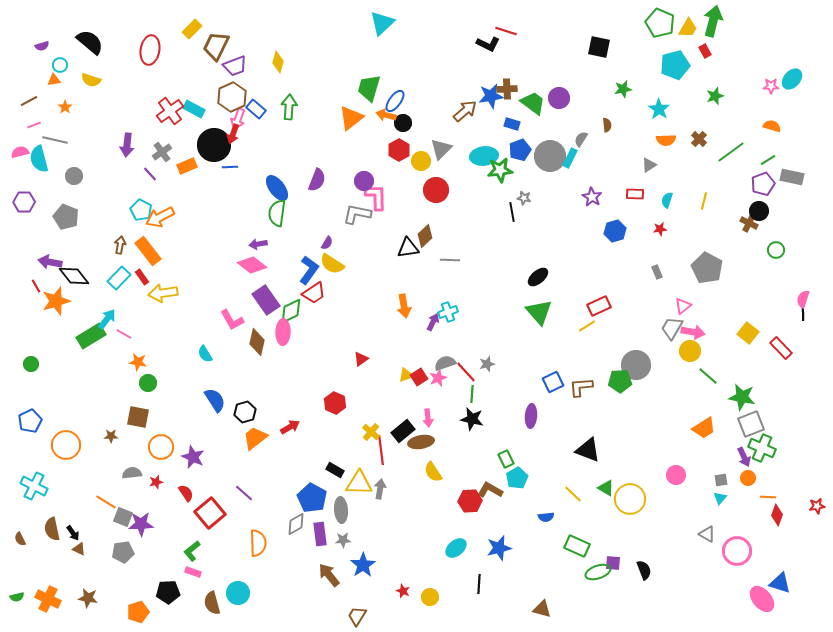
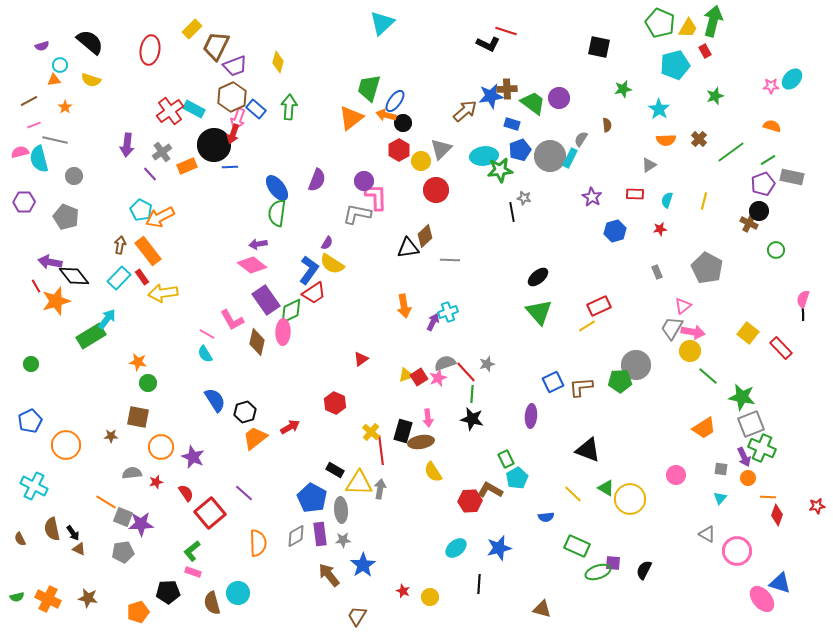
pink line at (124, 334): moved 83 px right
black rectangle at (403, 431): rotated 35 degrees counterclockwise
gray square at (721, 480): moved 11 px up; rotated 16 degrees clockwise
gray diamond at (296, 524): moved 12 px down
black semicircle at (644, 570): rotated 132 degrees counterclockwise
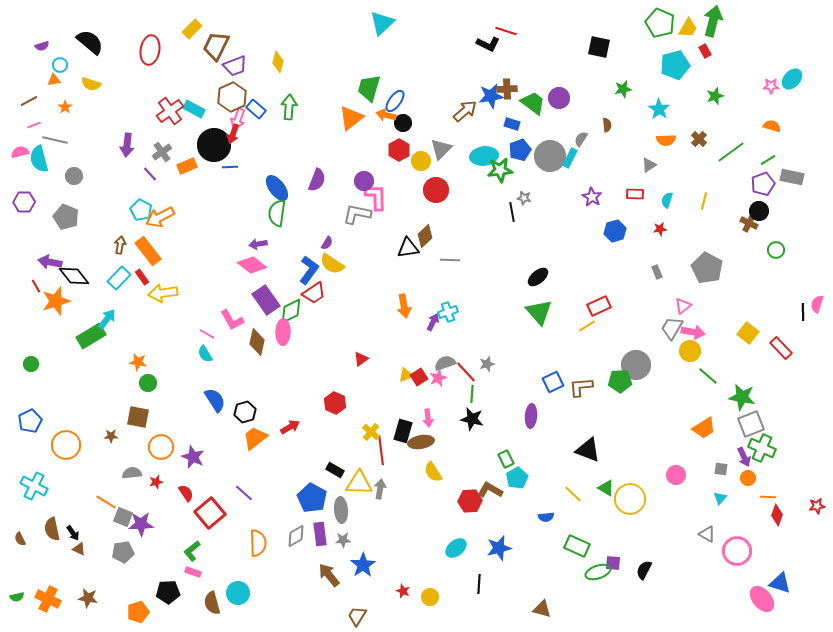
yellow semicircle at (91, 80): moved 4 px down
pink semicircle at (803, 299): moved 14 px right, 5 px down
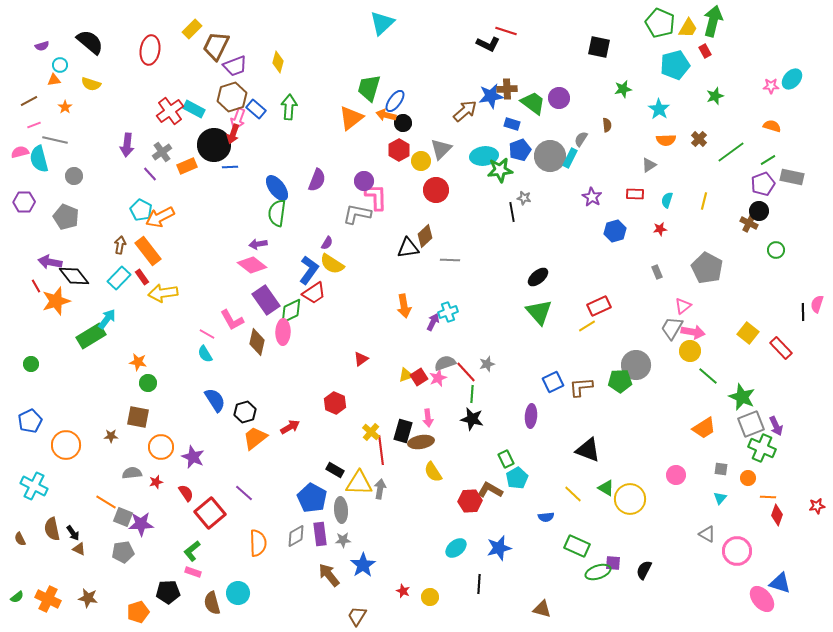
brown hexagon at (232, 97): rotated 8 degrees clockwise
green star at (742, 397): rotated 12 degrees clockwise
purple arrow at (744, 457): moved 32 px right, 31 px up
green semicircle at (17, 597): rotated 24 degrees counterclockwise
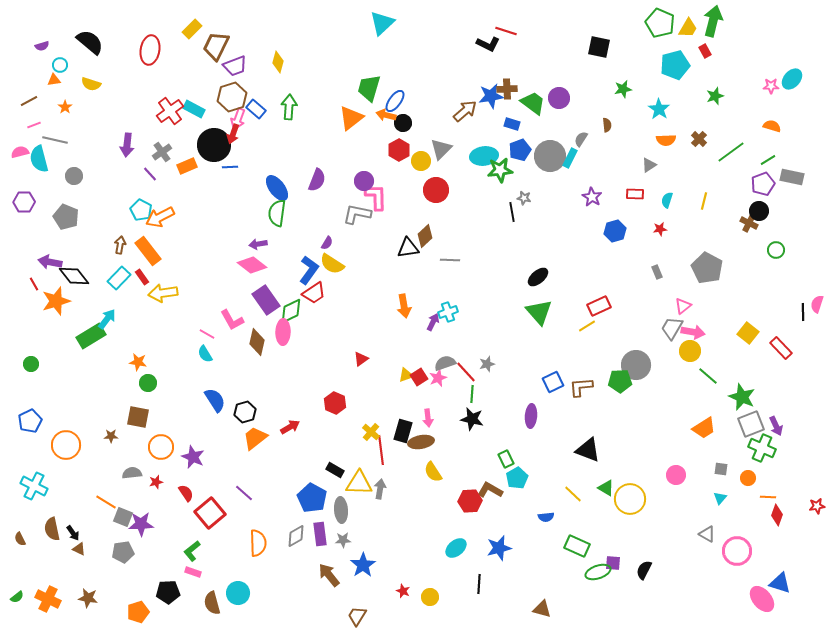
red line at (36, 286): moved 2 px left, 2 px up
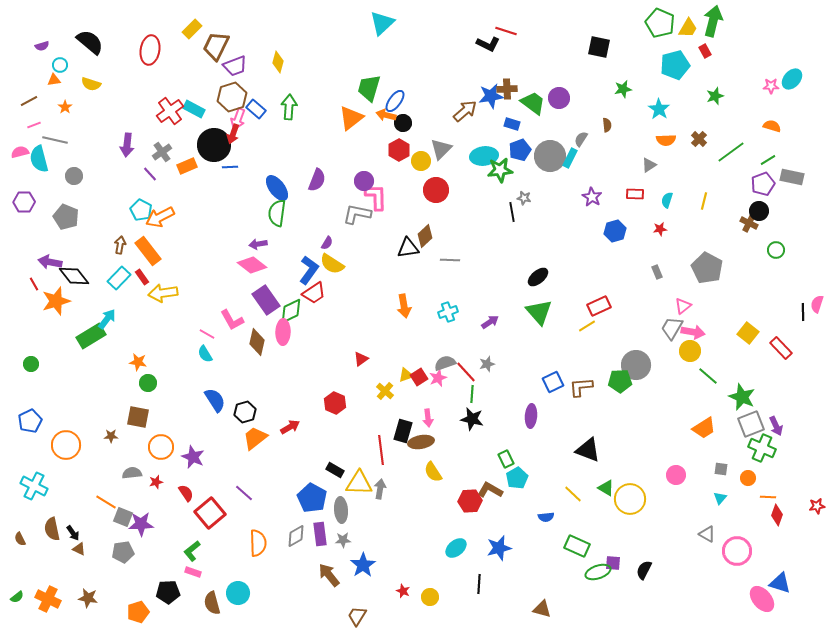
purple arrow at (433, 322): moved 57 px right; rotated 30 degrees clockwise
yellow cross at (371, 432): moved 14 px right, 41 px up
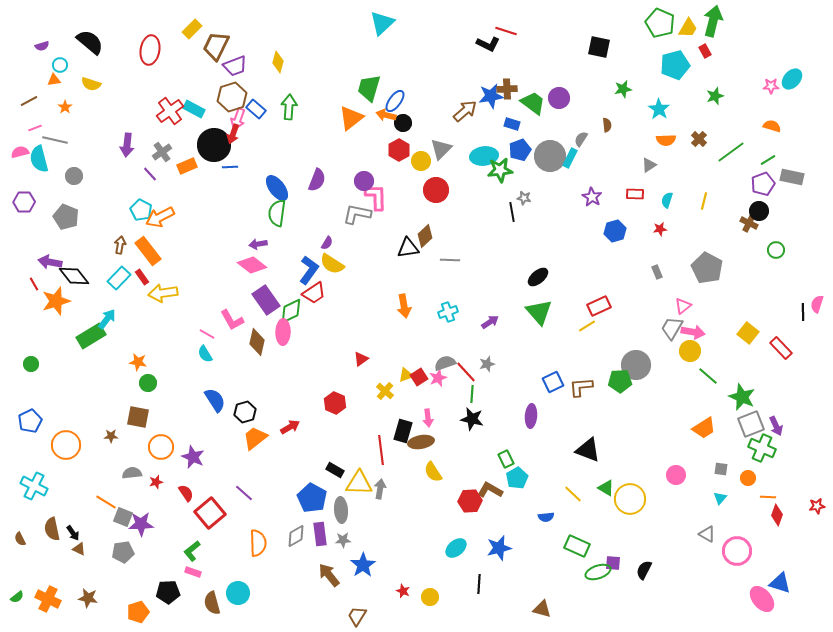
pink line at (34, 125): moved 1 px right, 3 px down
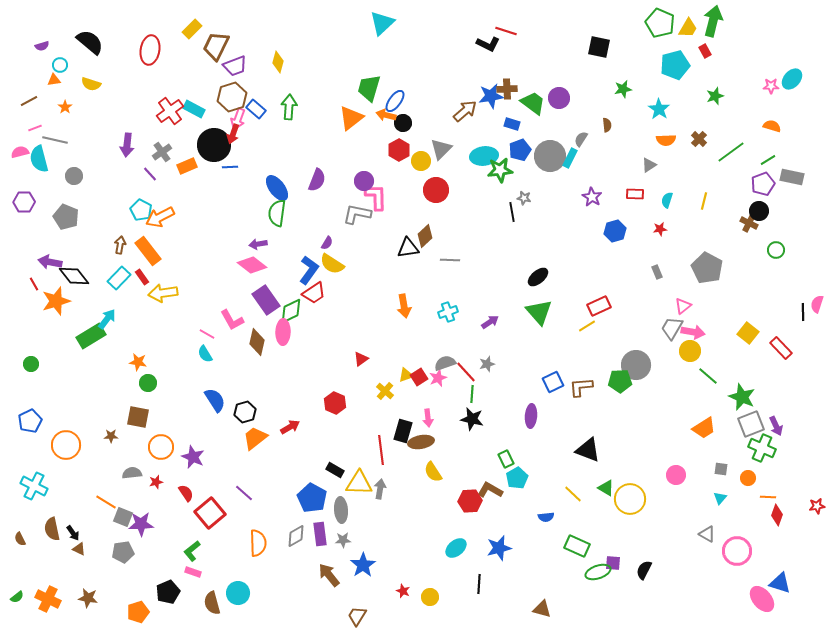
black pentagon at (168, 592): rotated 20 degrees counterclockwise
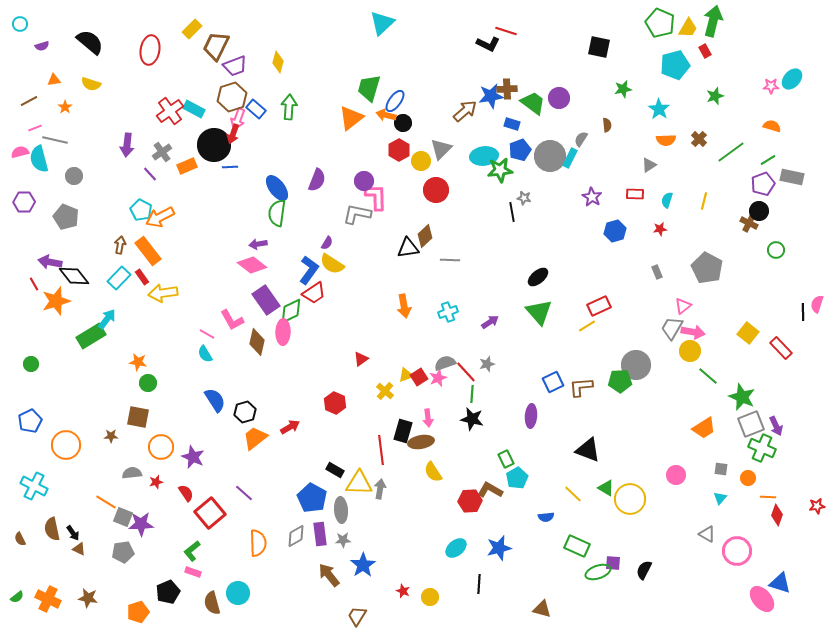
cyan circle at (60, 65): moved 40 px left, 41 px up
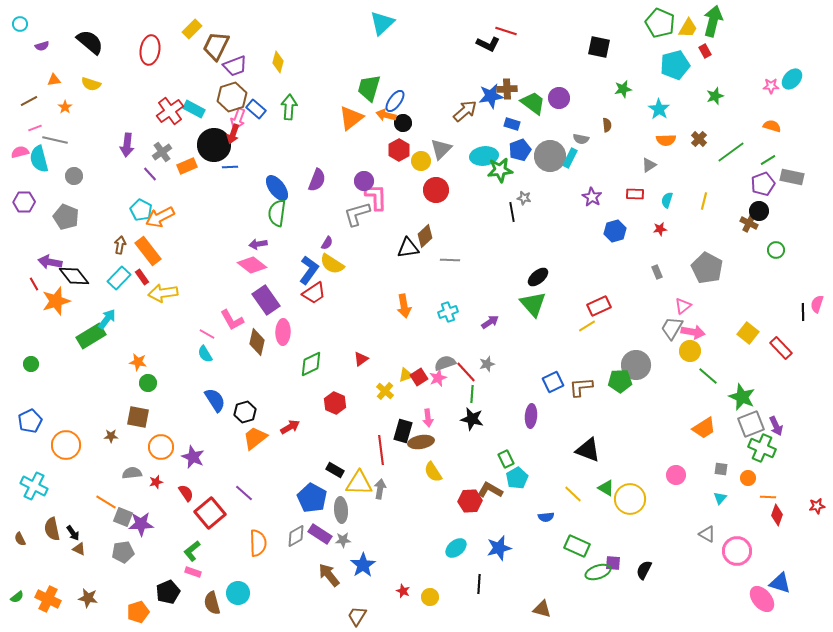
gray semicircle at (581, 139): rotated 112 degrees counterclockwise
gray L-shape at (357, 214): rotated 28 degrees counterclockwise
green diamond at (291, 311): moved 20 px right, 53 px down
green triangle at (539, 312): moved 6 px left, 8 px up
purple rectangle at (320, 534): rotated 50 degrees counterclockwise
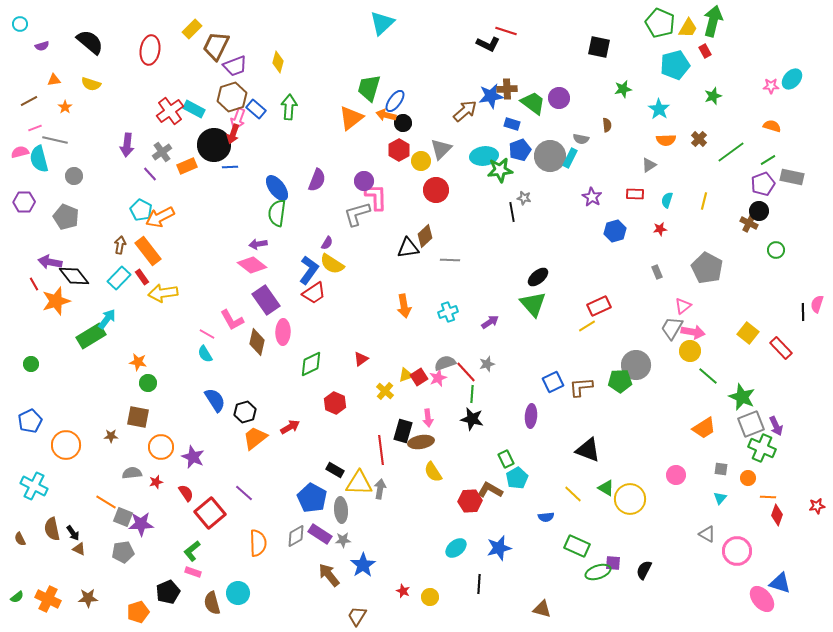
green star at (715, 96): moved 2 px left
brown star at (88, 598): rotated 12 degrees counterclockwise
